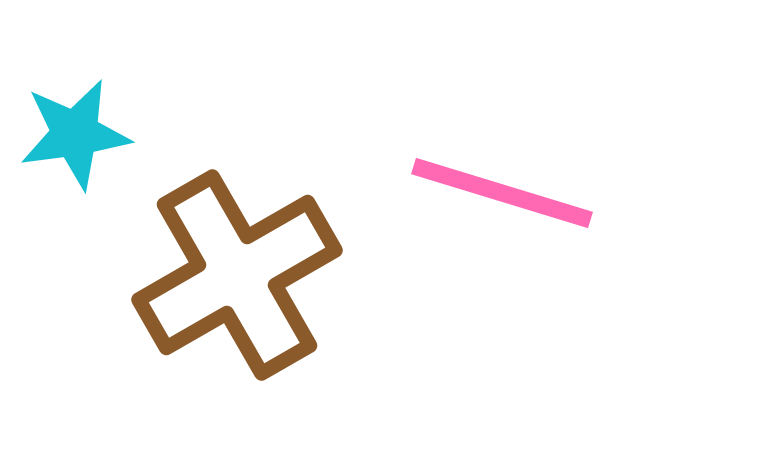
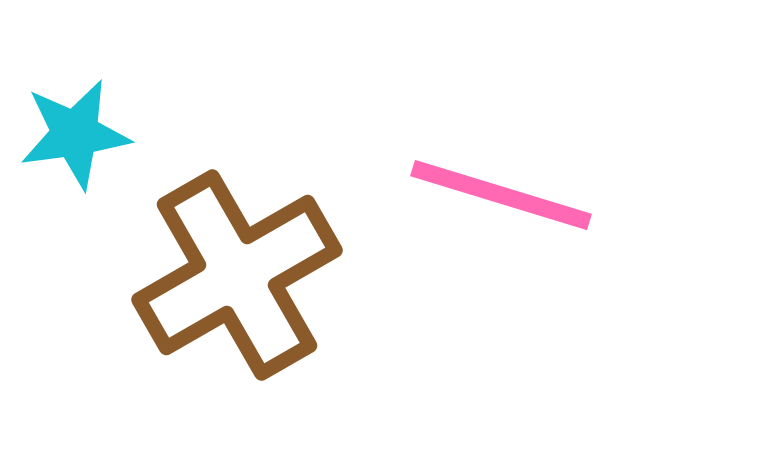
pink line: moved 1 px left, 2 px down
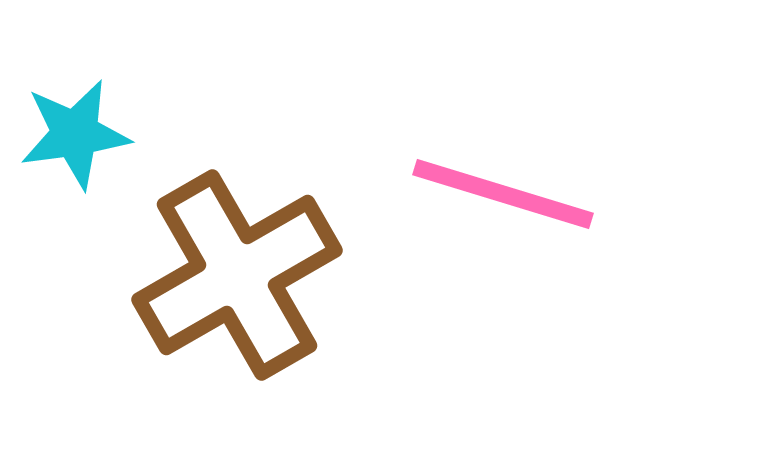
pink line: moved 2 px right, 1 px up
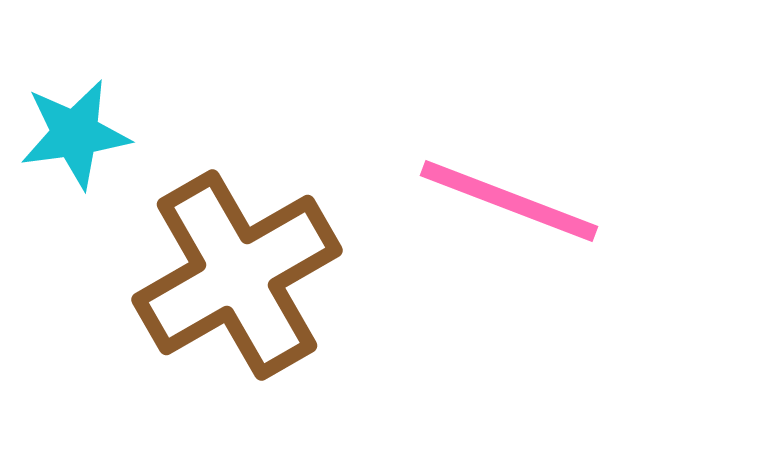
pink line: moved 6 px right, 7 px down; rotated 4 degrees clockwise
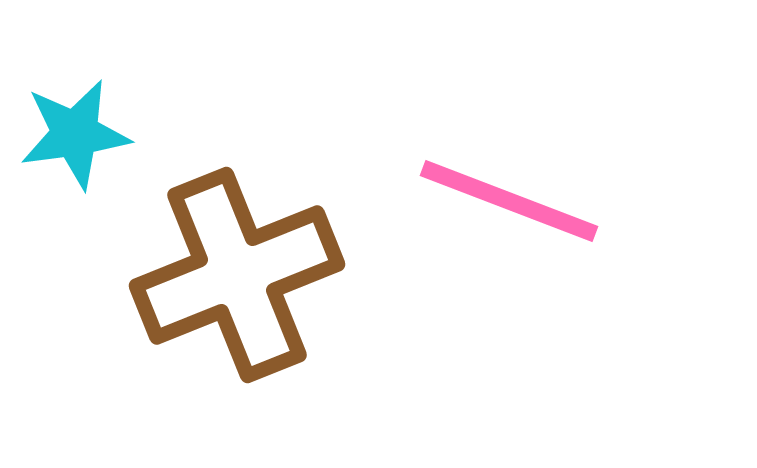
brown cross: rotated 8 degrees clockwise
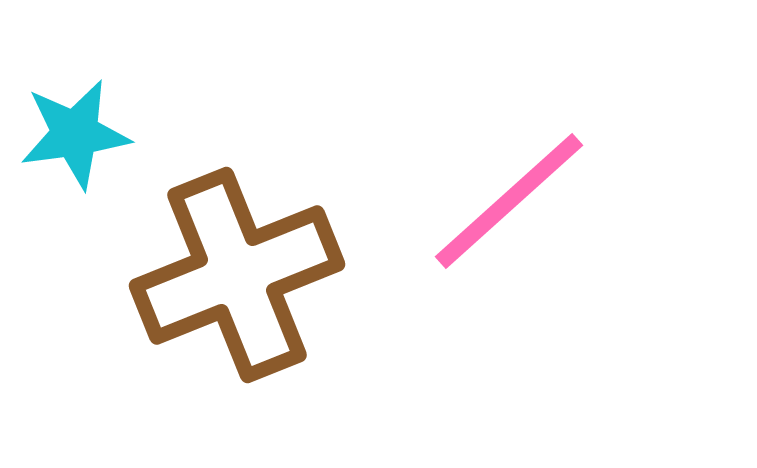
pink line: rotated 63 degrees counterclockwise
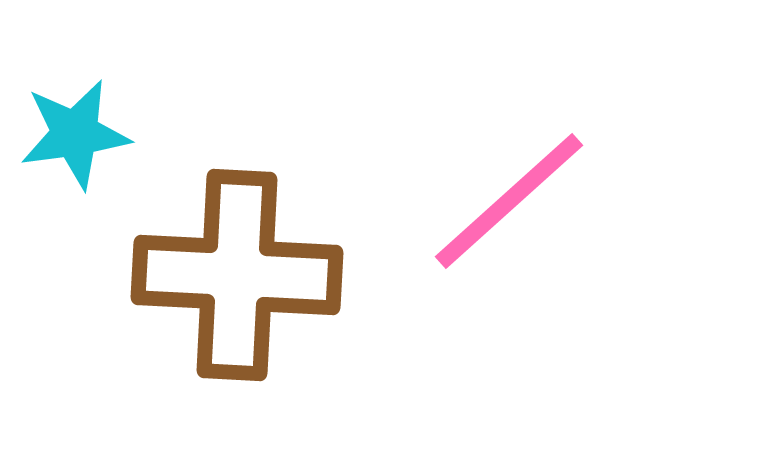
brown cross: rotated 25 degrees clockwise
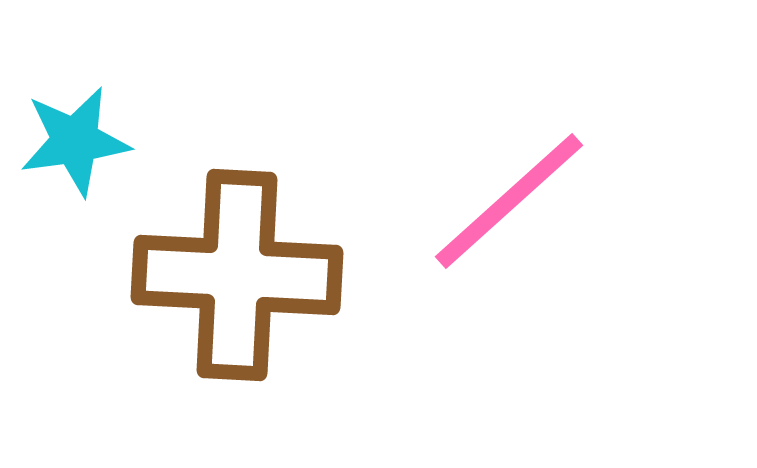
cyan star: moved 7 px down
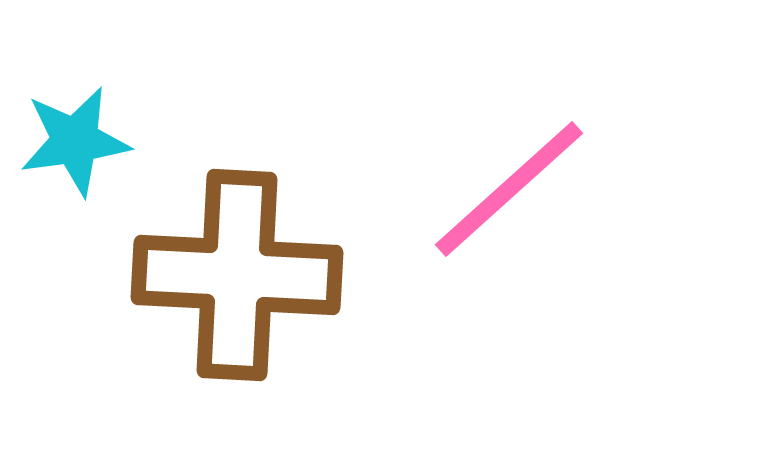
pink line: moved 12 px up
